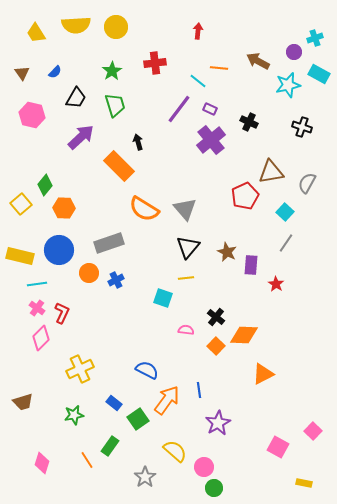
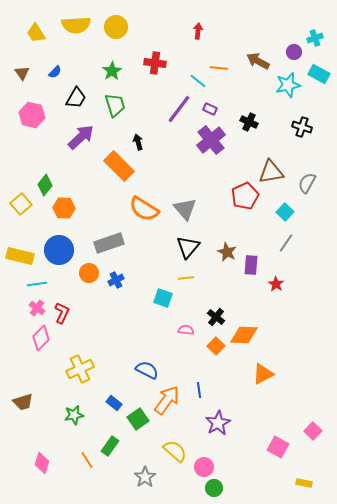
red cross at (155, 63): rotated 15 degrees clockwise
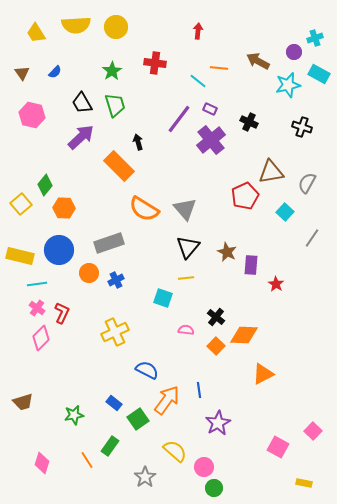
black trapezoid at (76, 98): moved 6 px right, 5 px down; rotated 120 degrees clockwise
purple line at (179, 109): moved 10 px down
gray line at (286, 243): moved 26 px right, 5 px up
yellow cross at (80, 369): moved 35 px right, 37 px up
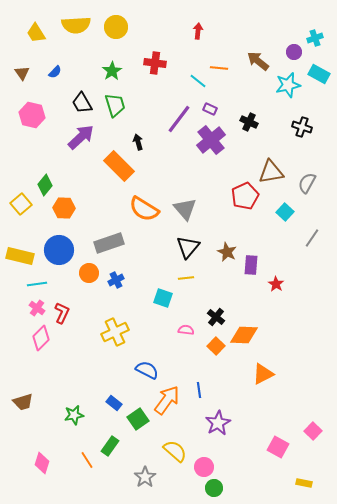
brown arrow at (258, 61): rotated 10 degrees clockwise
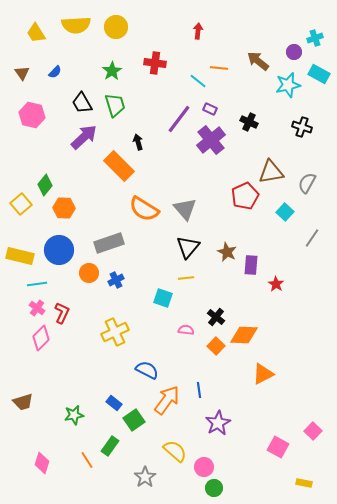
purple arrow at (81, 137): moved 3 px right
green square at (138, 419): moved 4 px left, 1 px down
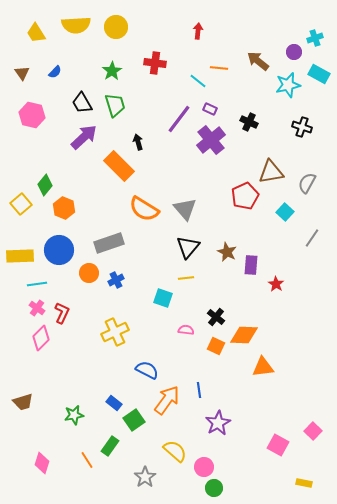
orange hexagon at (64, 208): rotated 20 degrees clockwise
yellow rectangle at (20, 256): rotated 16 degrees counterclockwise
orange square at (216, 346): rotated 18 degrees counterclockwise
orange triangle at (263, 374): moved 7 px up; rotated 20 degrees clockwise
pink square at (278, 447): moved 2 px up
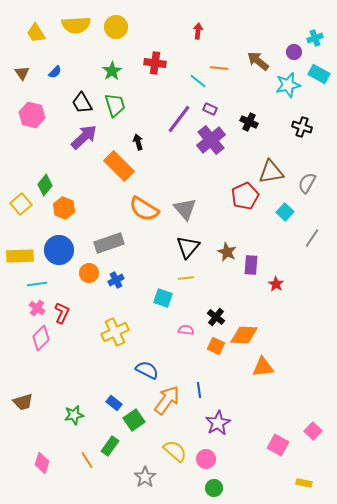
pink circle at (204, 467): moved 2 px right, 8 px up
